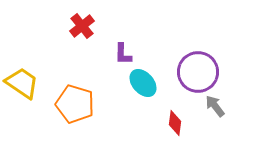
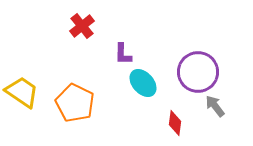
yellow trapezoid: moved 9 px down
orange pentagon: moved 1 px up; rotated 9 degrees clockwise
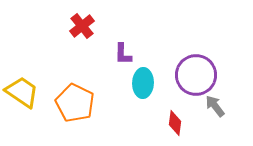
purple circle: moved 2 px left, 3 px down
cyan ellipse: rotated 44 degrees clockwise
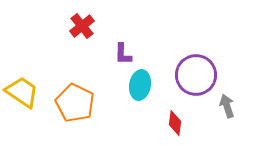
cyan ellipse: moved 3 px left, 2 px down; rotated 8 degrees clockwise
gray arrow: moved 12 px right; rotated 20 degrees clockwise
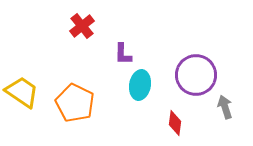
gray arrow: moved 2 px left, 1 px down
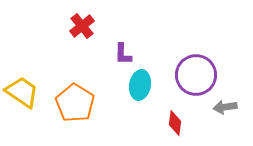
orange pentagon: rotated 6 degrees clockwise
gray arrow: rotated 80 degrees counterclockwise
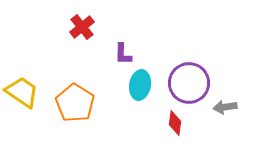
red cross: moved 1 px down
purple circle: moved 7 px left, 8 px down
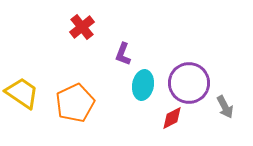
purple L-shape: rotated 20 degrees clockwise
cyan ellipse: moved 3 px right
yellow trapezoid: moved 1 px down
orange pentagon: rotated 15 degrees clockwise
gray arrow: rotated 110 degrees counterclockwise
red diamond: moved 3 px left, 5 px up; rotated 55 degrees clockwise
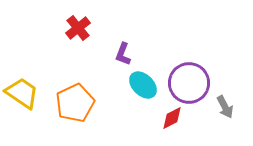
red cross: moved 4 px left, 1 px down
cyan ellipse: rotated 56 degrees counterclockwise
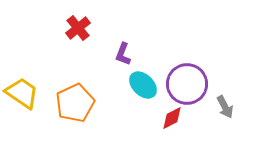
purple circle: moved 2 px left, 1 px down
